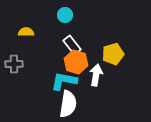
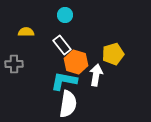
white rectangle: moved 10 px left
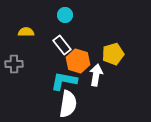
orange hexagon: moved 2 px right, 1 px up
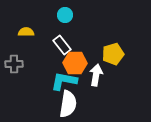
orange hexagon: moved 3 px left, 2 px down; rotated 15 degrees counterclockwise
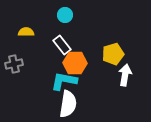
gray cross: rotated 12 degrees counterclockwise
white arrow: moved 29 px right
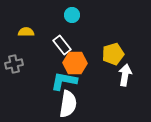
cyan circle: moved 7 px right
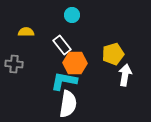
gray cross: rotated 18 degrees clockwise
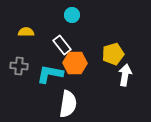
gray cross: moved 5 px right, 2 px down
cyan L-shape: moved 14 px left, 7 px up
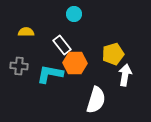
cyan circle: moved 2 px right, 1 px up
white semicircle: moved 28 px right, 4 px up; rotated 8 degrees clockwise
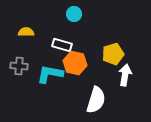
white rectangle: rotated 36 degrees counterclockwise
orange hexagon: rotated 10 degrees clockwise
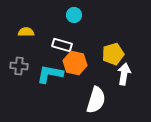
cyan circle: moved 1 px down
white arrow: moved 1 px left, 1 px up
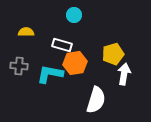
orange hexagon: rotated 20 degrees counterclockwise
